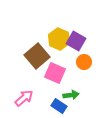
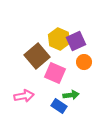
purple square: rotated 36 degrees clockwise
pink arrow: moved 2 px up; rotated 30 degrees clockwise
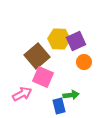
yellow hexagon: rotated 20 degrees counterclockwise
pink square: moved 12 px left, 4 px down
pink arrow: moved 2 px left, 2 px up; rotated 18 degrees counterclockwise
blue rectangle: rotated 42 degrees clockwise
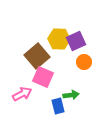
blue rectangle: moved 1 px left
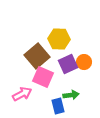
purple square: moved 8 px left, 23 px down
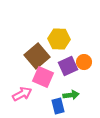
purple square: moved 2 px down
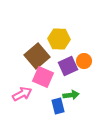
orange circle: moved 1 px up
